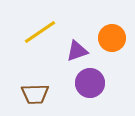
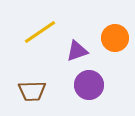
orange circle: moved 3 px right
purple circle: moved 1 px left, 2 px down
brown trapezoid: moved 3 px left, 3 px up
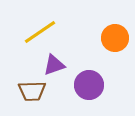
purple triangle: moved 23 px left, 14 px down
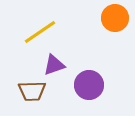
orange circle: moved 20 px up
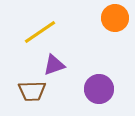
purple circle: moved 10 px right, 4 px down
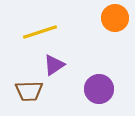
yellow line: rotated 16 degrees clockwise
purple triangle: rotated 15 degrees counterclockwise
brown trapezoid: moved 3 px left
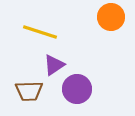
orange circle: moved 4 px left, 1 px up
yellow line: rotated 36 degrees clockwise
purple circle: moved 22 px left
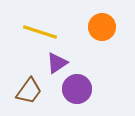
orange circle: moved 9 px left, 10 px down
purple triangle: moved 3 px right, 2 px up
brown trapezoid: rotated 52 degrees counterclockwise
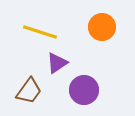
purple circle: moved 7 px right, 1 px down
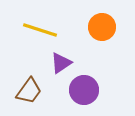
yellow line: moved 2 px up
purple triangle: moved 4 px right
